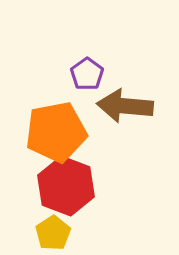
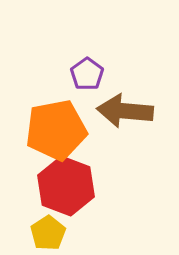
brown arrow: moved 5 px down
orange pentagon: moved 2 px up
yellow pentagon: moved 5 px left
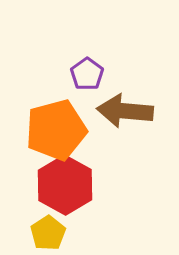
orange pentagon: rotated 4 degrees counterclockwise
red hexagon: moved 1 px left, 1 px up; rotated 8 degrees clockwise
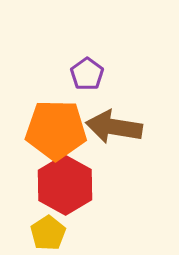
brown arrow: moved 11 px left, 16 px down; rotated 4 degrees clockwise
orange pentagon: rotated 16 degrees clockwise
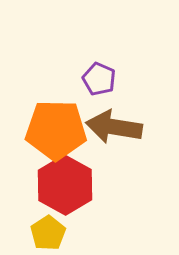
purple pentagon: moved 12 px right, 5 px down; rotated 12 degrees counterclockwise
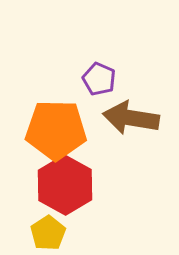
brown arrow: moved 17 px right, 9 px up
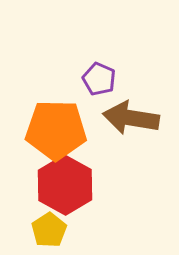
yellow pentagon: moved 1 px right, 3 px up
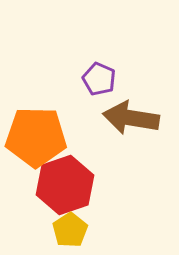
orange pentagon: moved 20 px left, 7 px down
red hexagon: rotated 12 degrees clockwise
yellow pentagon: moved 21 px right
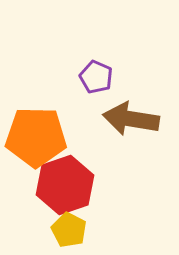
purple pentagon: moved 3 px left, 2 px up
brown arrow: moved 1 px down
yellow pentagon: moved 1 px left; rotated 12 degrees counterclockwise
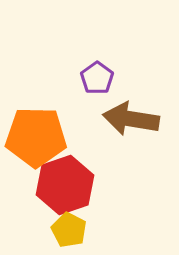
purple pentagon: moved 1 px right, 1 px down; rotated 12 degrees clockwise
